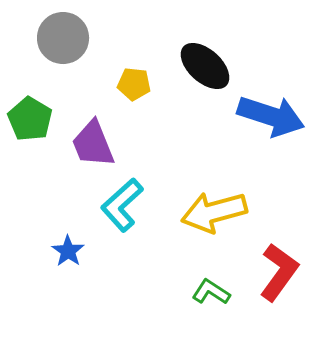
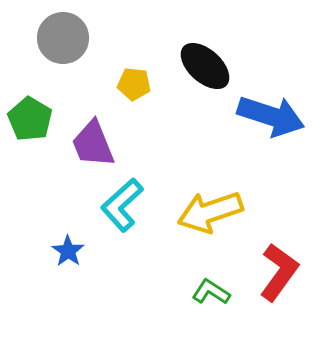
yellow arrow: moved 4 px left; rotated 4 degrees counterclockwise
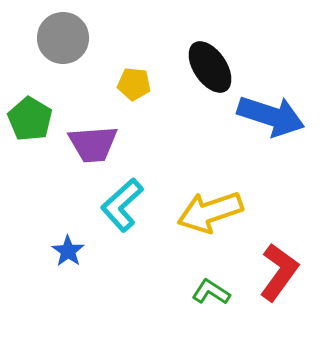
black ellipse: moved 5 px right, 1 px down; rotated 14 degrees clockwise
purple trapezoid: rotated 72 degrees counterclockwise
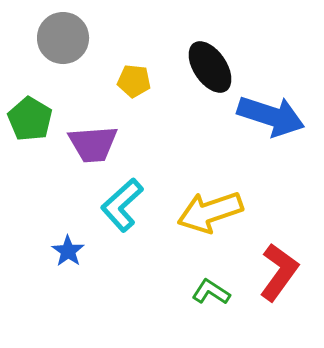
yellow pentagon: moved 3 px up
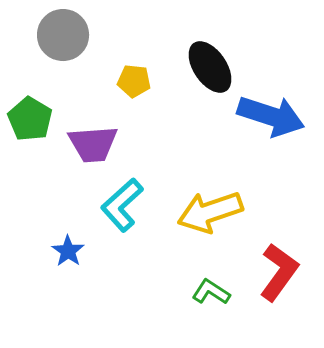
gray circle: moved 3 px up
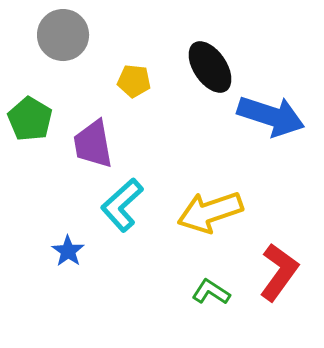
purple trapezoid: rotated 84 degrees clockwise
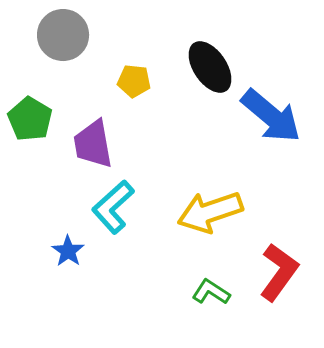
blue arrow: rotated 22 degrees clockwise
cyan L-shape: moved 9 px left, 2 px down
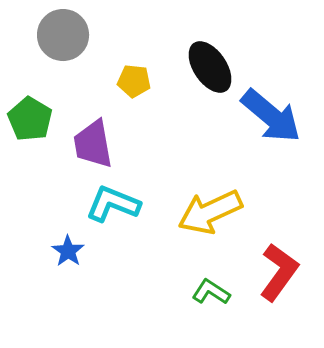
cyan L-shape: moved 3 px up; rotated 64 degrees clockwise
yellow arrow: rotated 6 degrees counterclockwise
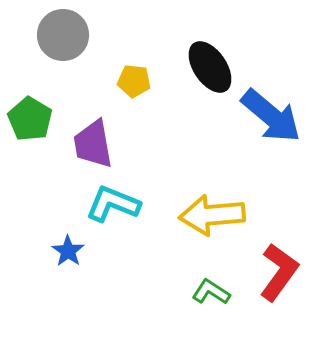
yellow arrow: moved 2 px right, 3 px down; rotated 20 degrees clockwise
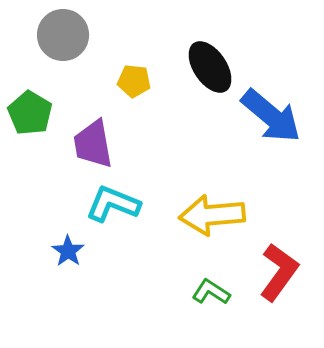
green pentagon: moved 6 px up
